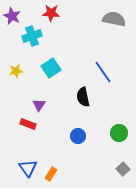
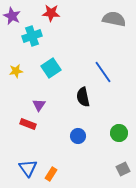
gray square: rotated 16 degrees clockwise
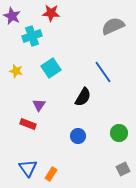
gray semicircle: moved 1 px left, 7 px down; rotated 35 degrees counterclockwise
yellow star: rotated 24 degrees clockwise
black semicircle: rotated 138 degrees counterclockwise
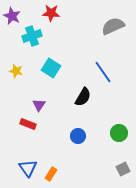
cyan square: rotated 24 degrees counterclockwise
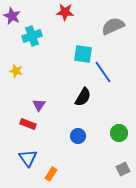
red star: moved 14 px right, 1 px up
cyan square: moved 32 px right, 14 px up; rotated 24 degrees counterclockwise
blue triangle: moved 10 px up
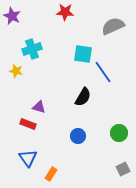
cyan cross: moved 13 px down
purple triangle: moved 2 px down; rotated 48 degrees counterclockwise
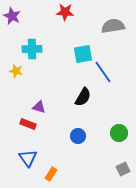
gray semicircle: rotated 15 degrees clockwise
cyan cross: rotated 18 degrees clockwise
cyan square: rotated 18 degrees counterclockwise
